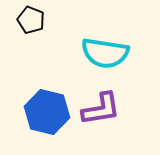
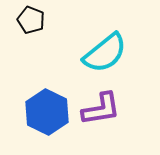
cyan semicircle: rotated 48 degrees counterclockwise
blue hexagon: rotated 12 degrees clockwise
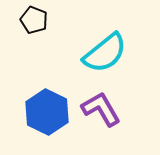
black pentagon: moved 3 px right
purple L-shape: rotated 111 degrees counterclockwise
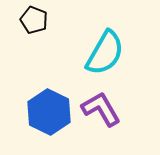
cyan semicircle: rotated 21 degrees counterclockwise
blue hexagon: moved 2 px right
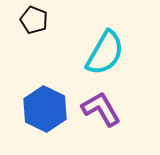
blue hexagon: moved 4 px left, 3 px up
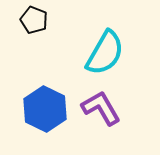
purple L-shape: moved 1 px up
